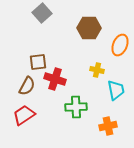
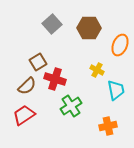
gray square: moved 10 px right, 11 px down
brown square: rotated 24 degrees counterclockwise
yellow cross: rotated 16 degrees clockwise
brown semicircle: rotated 18 degrees clockwise
green cross: moved 5 px left, 1 px up; rotated 30 degrees counterclockwise
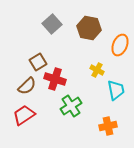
brown hexagon: rotated 10 degrees clockwise
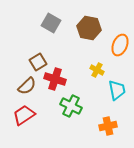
gray square: moved 1 px left, 1 px up; rotated 18 degrees counterclockwise
cyan trapezoid: moved 1 px right
green cross: rotated 30 degrees counterclockwise
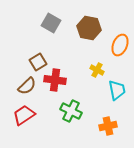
red cross: moved 1 px down; rotated 10 degrees counterclockwise
green cross: moved 5 px down
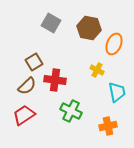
orange ellipse: moved 6 px left, 1 px up
brown square: moved 4 px left
cyan trapezoid: moved 2 px down
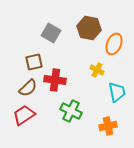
gray square: moved 10 px down
brown square: rotated 18 degrees clockwise
brown semicircle: moved 1 px right, 2 px down
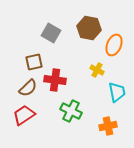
orange ellipse: moved 1 px down
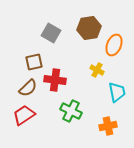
brown hexagon: rotated 20 degrees counterclockwise
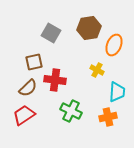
cyan trapezoid: rotated 15 degrees clockwise
orange cross: moved 9 px up
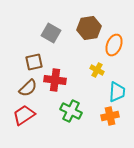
orange cross: moved 2 px right, 1 px up
